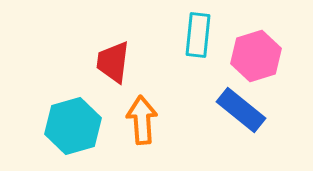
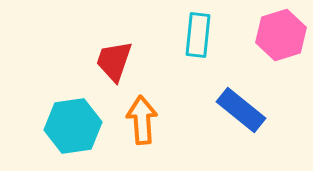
pink hexagon: moved 25 px right, 21 px up
red trapezoid: moved 1 px right, 1 px up; rotated 12 degrees clockwise
cyan hexagon: rotated 8 degrees clockwise
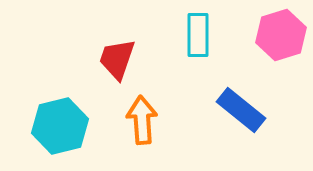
cyan rectangle: rotated 6 degrees counterclockwise
red trapezoid: moved 3 px right, 2 px up
cyan hexagon: moved 13 px left; rotated 6 degrees counterclockwise
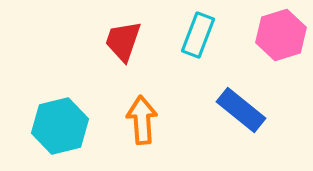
cyan rectangle: rotated 21 degrees clockwise
red trapezoid: moved 6 px right, 18 px up
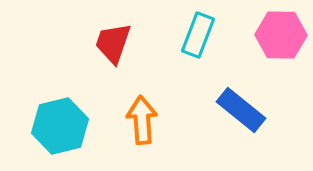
pink hexagon: rotated 18 degrees clockwise
red trapezoid: moved 10 px left, 2 px down
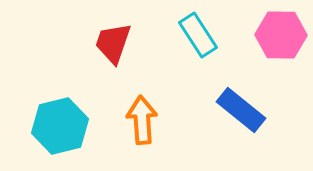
cyan rectangle: rotated 54 degrees counterclockwise
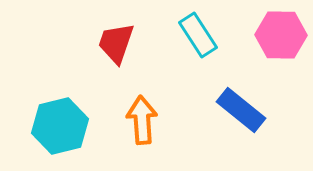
red trapezoid: moved 3 px right
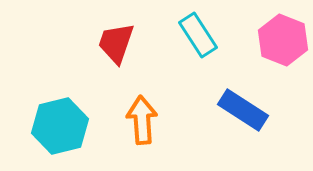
pink hexagon: moved 2 px right, 5 px down; rotated 21 degrees clockwise
blue rectangle: moved 2 px right; rotated 6 degrees counterclockwise
